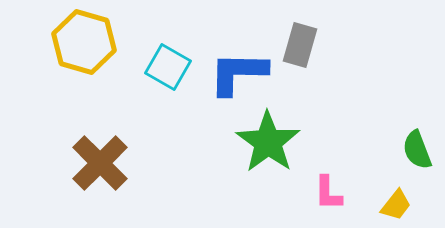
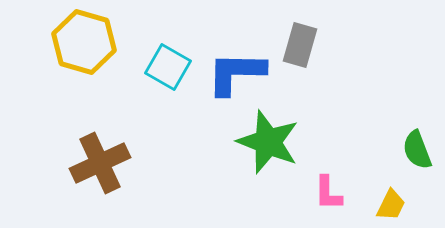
blue L-shape: moved 2 px left
green star: rotated 14 degrees counterclockwise
brown cross: rotated 20 degrees clockwise
yellow trapezoid: moved 5 px left; rotated 12 degrees counterclockwise
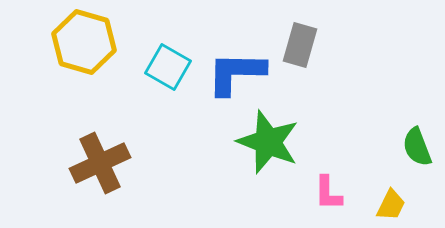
green semicircle: moved 3 px up
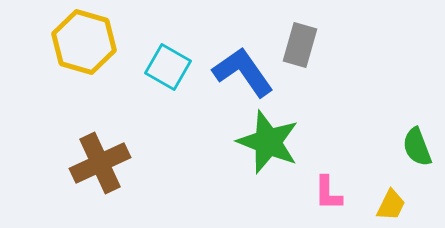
blue L-shape: moved 7 px right, 1 px up; rotated 54 degrees clockwise
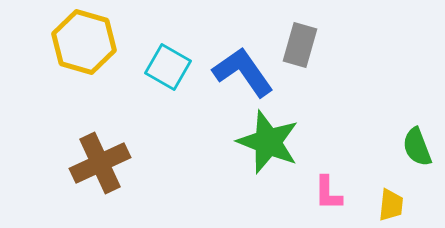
yellow trapezoid: rotated 20 degrees counterclockwise
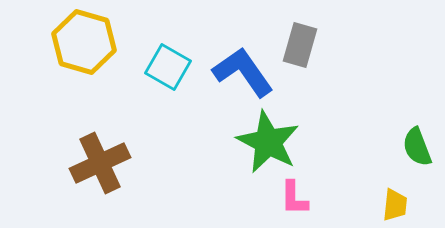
green star: rotated 6 degrees clockwise
pink L-shape: moved 34 px left, 5 px down
yellow trapezoid: moved 4 px right
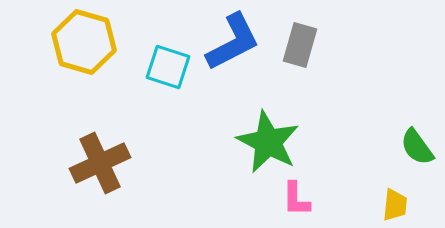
cyan square: rotated 12 degrees counterclockwise
blue L-shape: moved 10 px left, 30 px up; rotated 98 degrees clockwise
green semicircle: rotated 15 degrees counterclockwise
pink L-shape: moved 2 px right, 1 px down
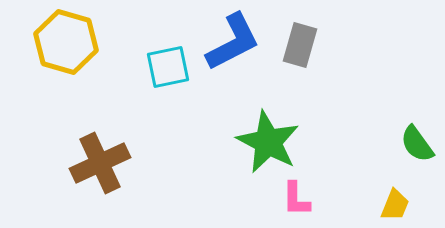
yellow hexagon: moved 18 px left
cyan square: rotated 30 degrees counterclockwise
green semicircle: moved 3 px up
yellow trapezoid: rotated 16 degrees clockwise
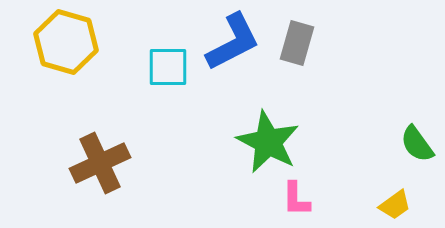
gray rectangle: moved 3 px left, 2 px up
cyan square: rotated 12 degrees clockwise
yellow trapezoid: rotated 32 degrees clockwise
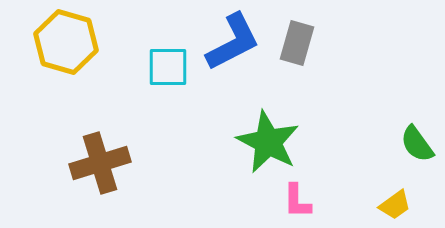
brown cross: rotated 8 degrees clockwise
pink L-shape: moved 1 px right, 2 px down
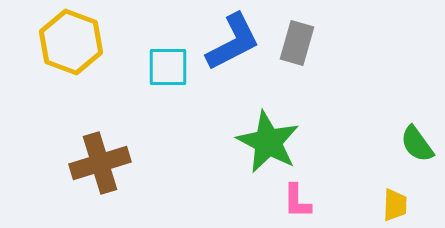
yellow hexagon: moved 5 px right; rotated 4 degrees clockwise
yellow trapezoid: rotated 52 degrees counterclockwise
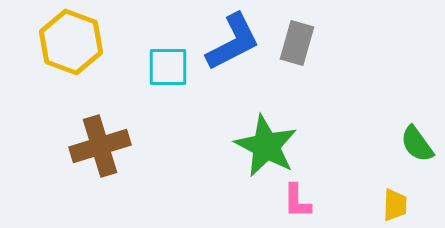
green star: moved 2 px left, 4 px down
brown cross: moved 17 px up
